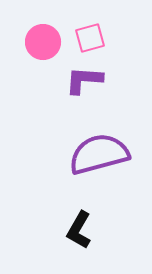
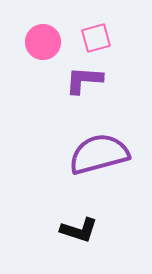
pink square: moved 6 px right
black L-shape: rotated 102 degrees counterclockwise
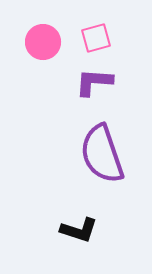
purple L-shape: moved 10 px right, 2 px down
purple semicircle: moved 3 px right; rotated 94 degrees counterclockwise
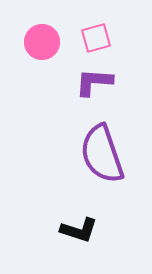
pink circle: moved 1 px left
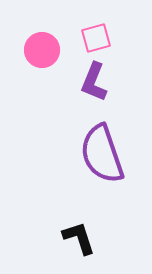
pink circle: moved 8 px down
purple L-shape: rotated 72 degrees counterclockwise
black L-shape: moved 8 px down; rotated 126 degrees counterclockwise
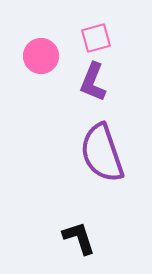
pink circle: moved 1 px left, 6 px down
purple L-shape: moved 1 px left
purple semicircle: moved 1 px up
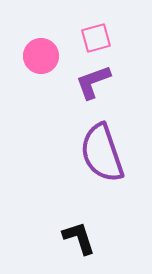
purple L-shape: rotated 48 degrees clockwise
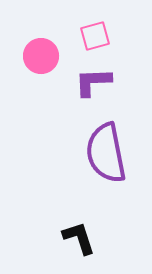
pink square: moved 1 px left, 2 px up
purple L-shape: rotated 18 degrees clockwise
purple semicircle: moved 4 px right; rotated 8 degrees clockwise
